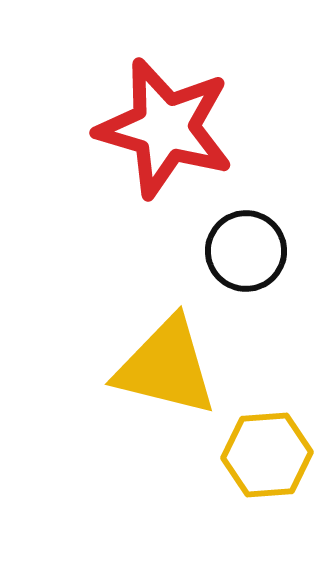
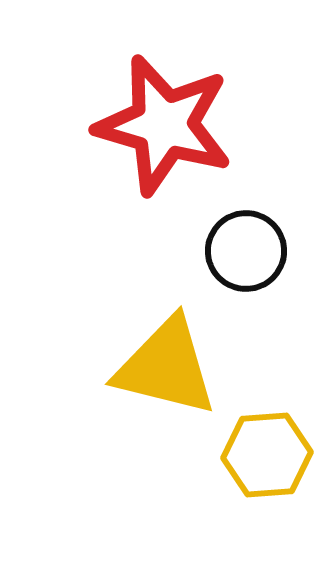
red star: moved 1 px left, 3 px up
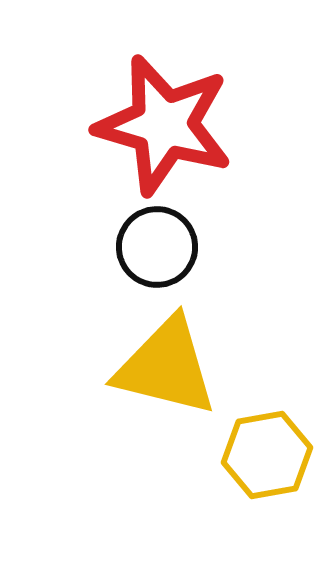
black circle: moved 89 px left, 4 px up
yellow hexagon: rotated 6 degrees counterclockwise
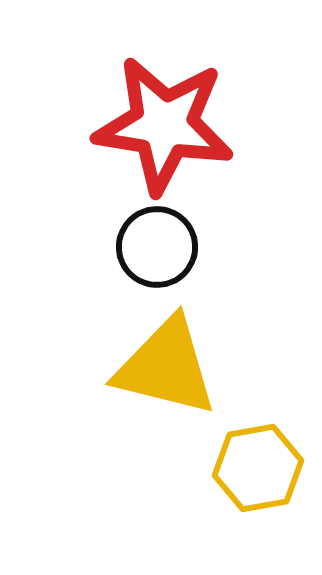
red star: rotated 7 degrees counterclockwise
yellow hexagon: moved 9 px left, 13 px down
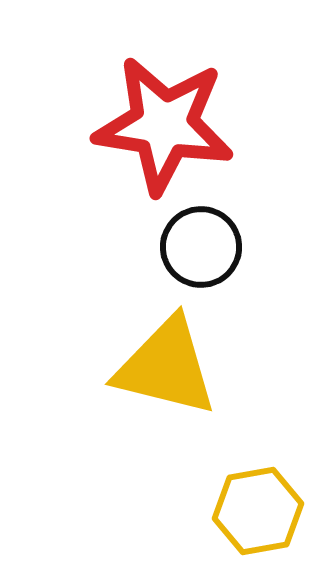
black circle: moved 44 px right
yellow hexagon: moved 43 px down
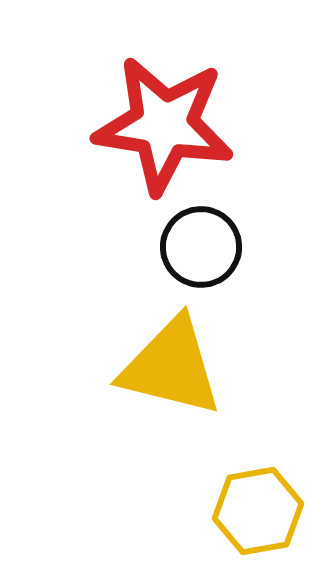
yellow triangle: moved 5 px right
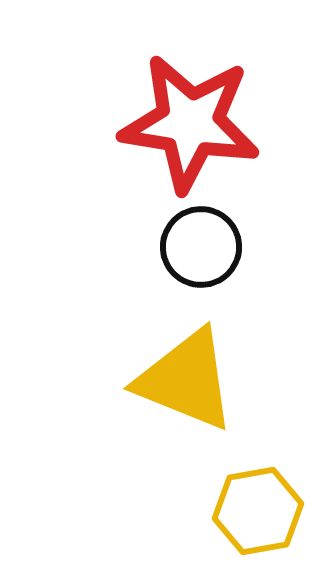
red star: moved 26 px right, 2 px up
yellow triangle: moved 15 px right, 13 px down; rotated 8 degrees clockwise
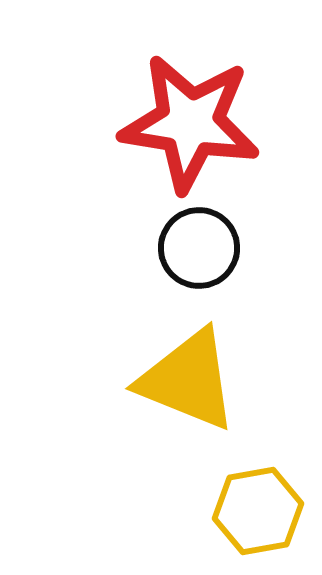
black circle: moved 2 px left, 1 px down
yellow triangle: moved 2 px right
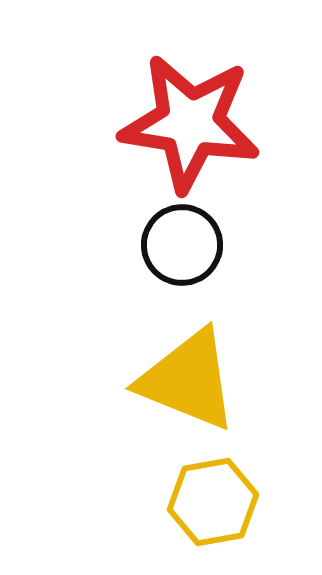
black circle: moved 17 px left, 3 px up
yellow hexagon: moved 45 px left, 9 px up
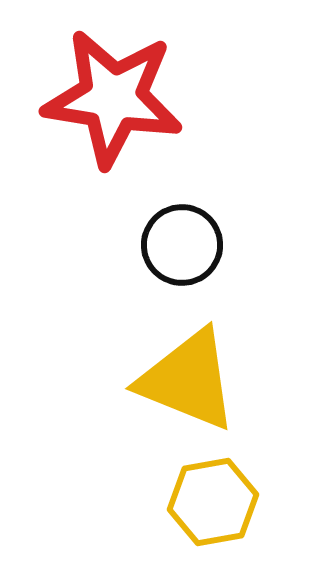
red star: moved 77 px left, 25 px up
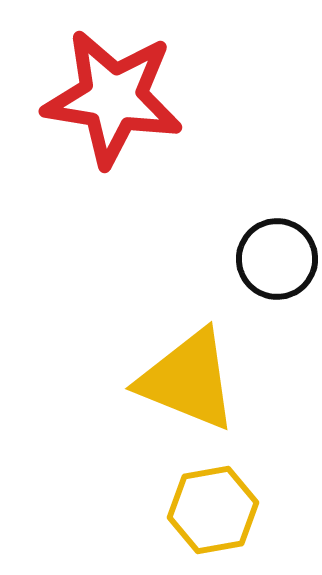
black circle: moved 95 px right, 14 px down
yellow hexagon: moved 8 px down
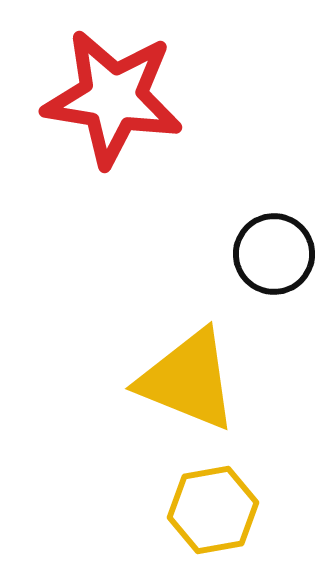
black circle: moved 3 px left, 5 px up
